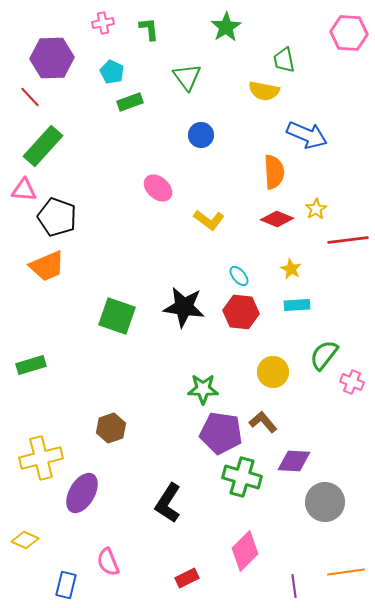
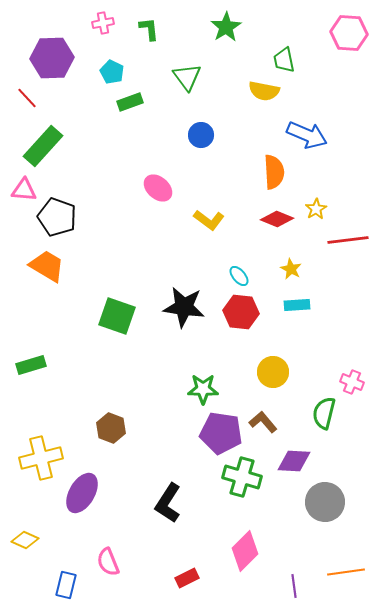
red line at (30, 97): moved 3 px left, 1 px down
orange trapezoid at (47, 266): rotated 126 degrees counterclockwise
green semicircle at (324, 355): moved 58 px down; rotated 24 degrees counterclockwise
brown hexagon at (111, 428): rotated 20 degrees counterclockwise
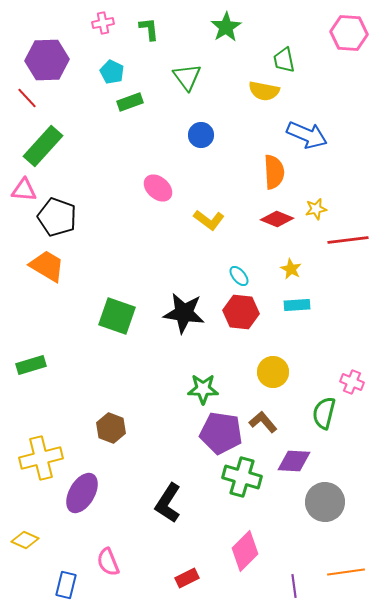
purple hexagon at (52, 58): moved 5 px left, 2 px down
yellow star at (316, 209): rotated 20 degrees clockwise
black star at (184, 307): moved 6 px down
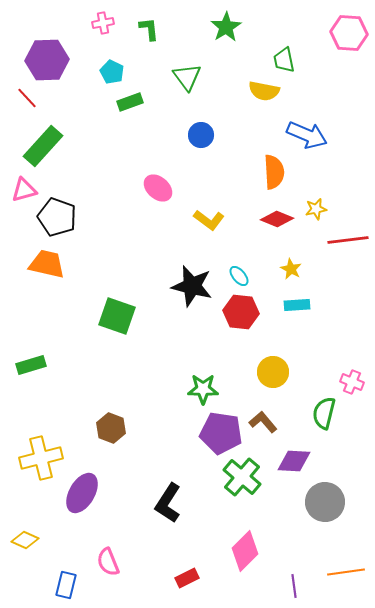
pink triangle at (24, 190): rotated 20 degrees counterclockwise
orange trapezoid at (47, 266): moved 2 px up; rotated 18 degrees counterclockwise
black star at (184, 313): moved 8 px right, 27 px up; rotated 6 degrees clockwise
green cross at (242, 477): rotated 24 degrees clockwise
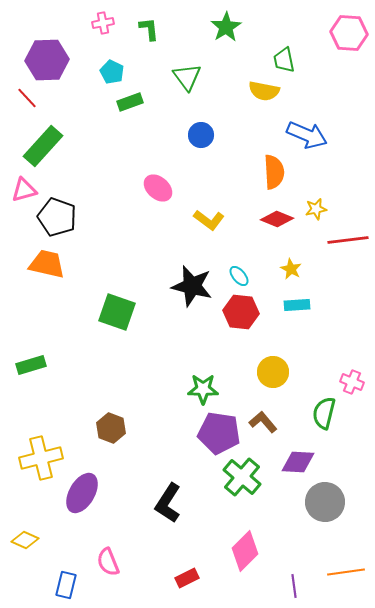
green square at (117, 316): moved 4 px up
purple pentagon at (221, 433): moved 2 px left
purple diamond at (294, 461): moved 4 px right, 1 px down
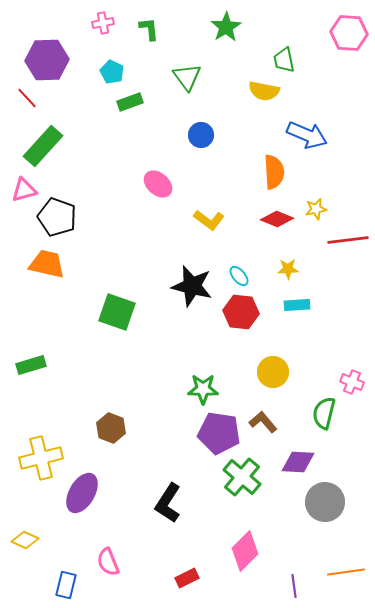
pink ellipse at (158, 188): moved 4 px up
yellow star at (291, 269): moved 3 px left; rotated 30 degrees counterclockwise
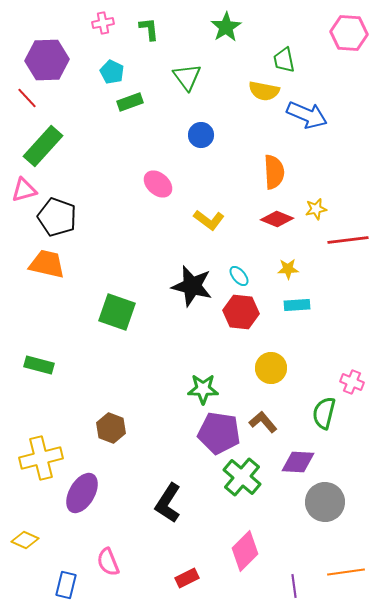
blue arrow at (307, 135): moved 20 px up
green rectangle at (31, 365): moved 8 px right; rotated 32 degrees clockwise
yellow circle at (273, 372): moved 2 px left, 4 px up
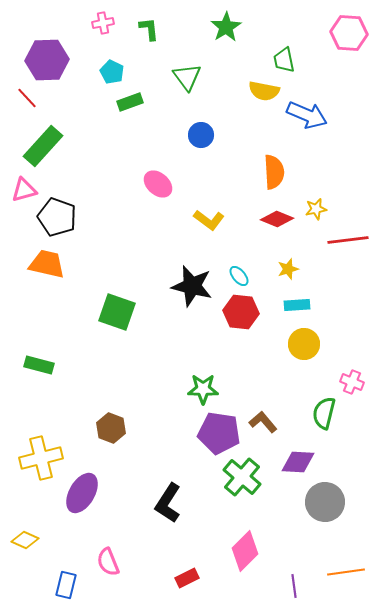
yellow star at (288, 269): rotated 15 degrees counterclockwise
yellow circle at (271, 368): moved 33 px right, 24 px up
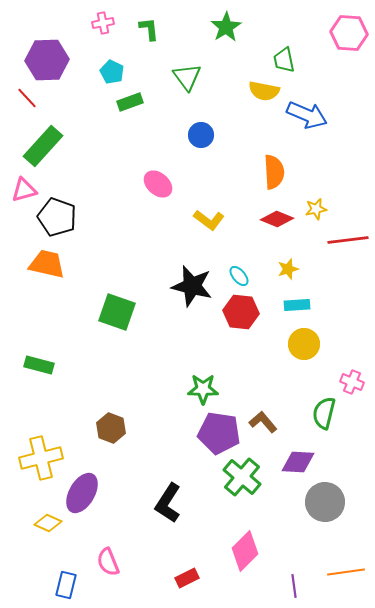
yellow diamond at (25, 540): moved 23 px right, 17 px up
